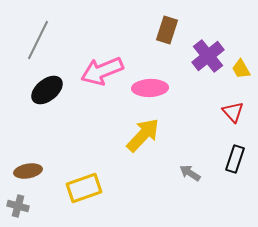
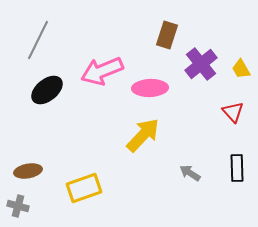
brown rectangle: moved 5 px down
purple cross: moved 7 px left, 8 px down
black rectangle: moved 2 px right, 9 px down; rotated 20 degrees counterclockwise
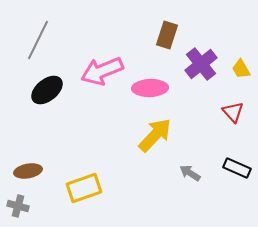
yellow arrow: moved 12 px right
black rectangle: rotated 64 degrees counterclockwise
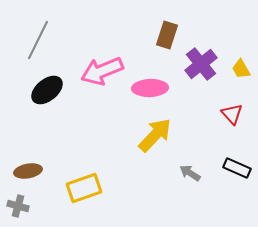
red triangle: moved 1 px left, 2 px down
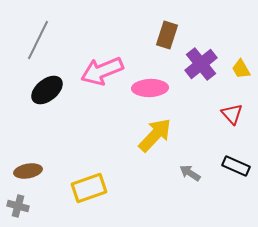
black rectangle: moved 1 px left, 2 px up
yellow rectangle: moved 5 px right
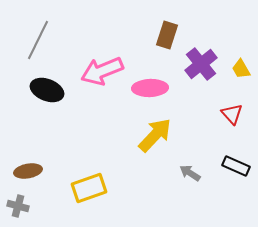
black ellipse: rotated 60 degrees clockwise
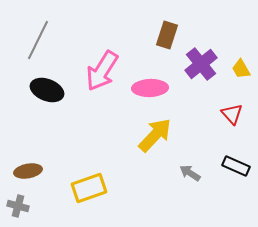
pink arrow: rotated 36 degrees counterclockwise
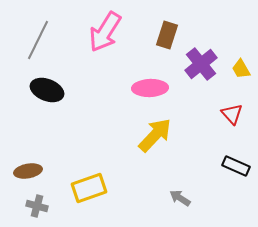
pink arrow: moved 3 px right, 39 px up
gray arrow: moved 10 px left, 25 px down
gray cross: moved 19 px right
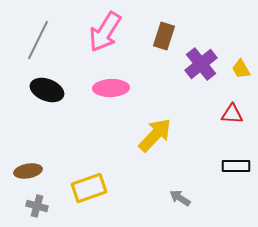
brown rectangle: moved 3 px left, 1 px down
pink ellipse: moved 39 px left
red triangle: rotated 45 degrees counterclockwise
black rectangle: rotated 24 degrees counterclockwise
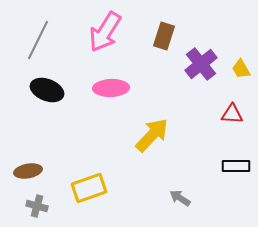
yellow arrow: moved 3 px left
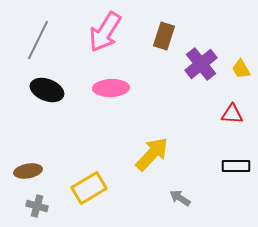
yellow arrow: moved 19 px down
yellow rectangle: rotated 12 degrees counterclockwise
